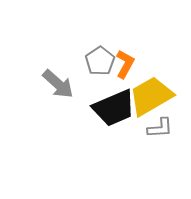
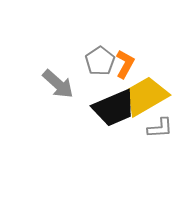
yellow trapezoid: moved 5 px left
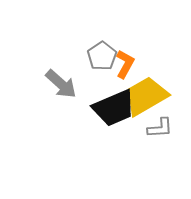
gray pentagon: moved 2 px right, 5 px up
gray arrow: moved 3 px right
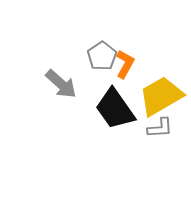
yellow trapezoid: moved 15 px right
black trapezoid: moved 1 px right, 1 px down; rotated 78 degrees clockwise
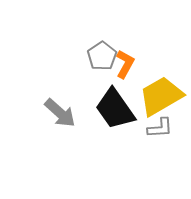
gray arrow: moved 1 px left, 29 px down
